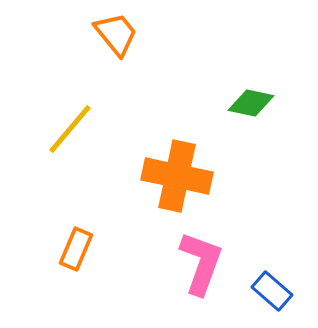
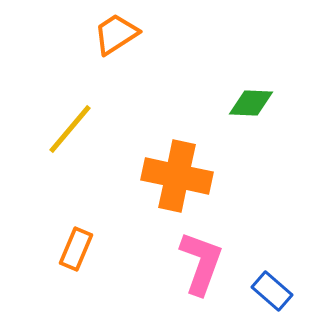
orange trapezoid: rotated 84 degrees counterclockwise
green diamond: rotated 9 degrees counterclockwise
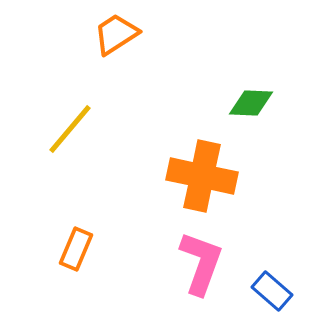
orange cross: moved 25 px right
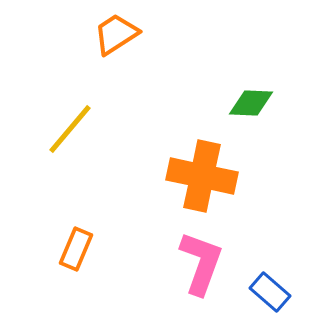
blue rectangle: moved 2 px left, 1 px down
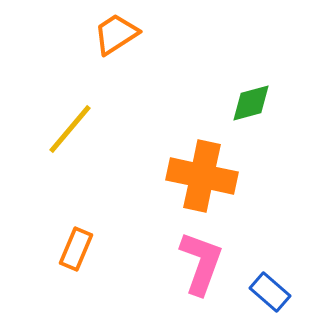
green diamond: rotated 18 degrees counterclockwise
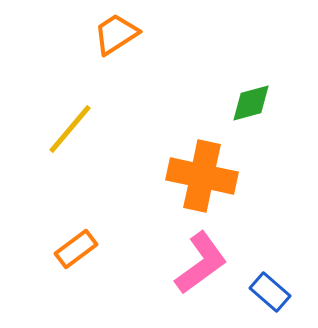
orange rectangle: rotated 30 degrees clockwise
pink L-shape: rotated 34 degrees clockwise
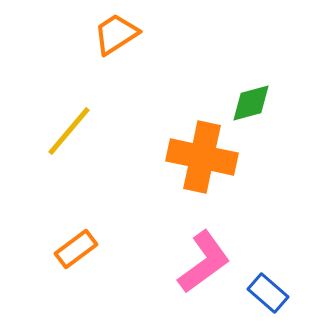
yellow line: moved 1 px left, 2 px down
orange cross: moved 19 px up
pink L-shape: moved 3 px right, 1 px up
blue rectangle: moved 2 px left, 1 px down
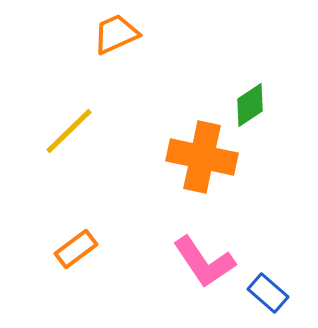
orange trapezoid: rotated 9 degrees clockwise
green diamond: moved 1 px left, 2 px down; rotated 18 degrees counterclockwise
yellow line: rotated 6 degrees clockwise
pink L-shape: rotated 92 degrees clockwise
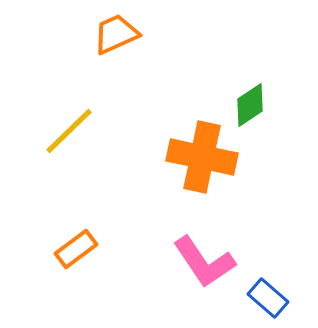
blue rectangle: moved 5 px down
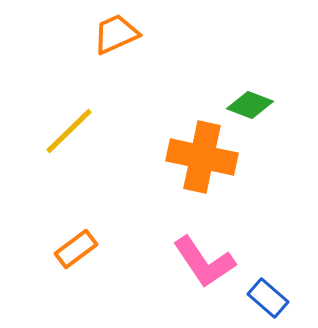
green diamond: rotated 54 degrees clockwise
